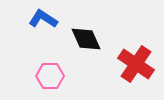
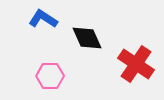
black diamond: moved 1 px right, 1 px up
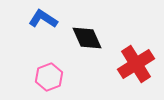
red cross: rotated 24 degrees clockwise
pink hexagon: moved 1 px left, 1 px down; rotated 20 degrees counterclockwise
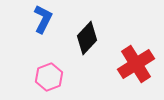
blue L-shape: rotated 84 degrees clockwise
black diamond: rotated 68 degrees clockwise
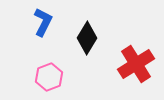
blue L-shape: moved 3 px down
black diamond: rotated 12 degrees counterclockwise
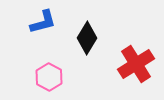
blue L-shape: rotated 48 degrees clockwise
pink hexagon: rotated 12 degrees counterclockwise
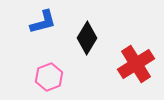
pink hexagon: rotated 12 degrees clockwise
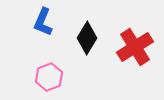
blue L-shape: rotated 128 degrees clockwise
red cross: moved 1 px left, 17 px up
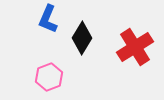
blue L-shape: moved 5 px right, 3 px up
black diamond: moved 5 px left
